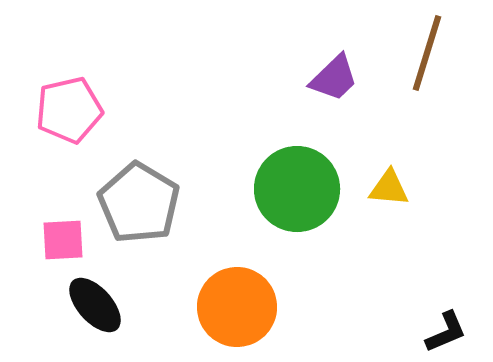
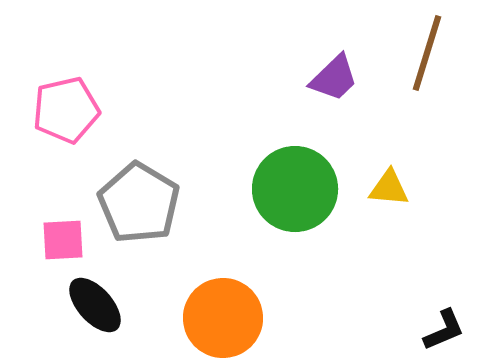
pink pentagon: moved 3 px left
green circle: moved 2 px left
orange circle: moved 14 px left, 11 px down
black L-shape: moved 2 px left, 2 px up
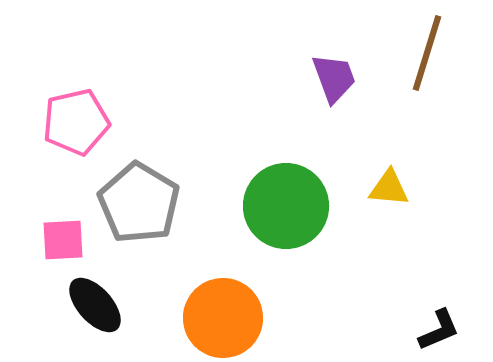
purple trapezoid: rotated 66 degrees counterclockwise
pink pentagon: moved 10 px right, 12 px down
green circle: moved 9 px left, 17 px down
black L-shape: moved 5 px left
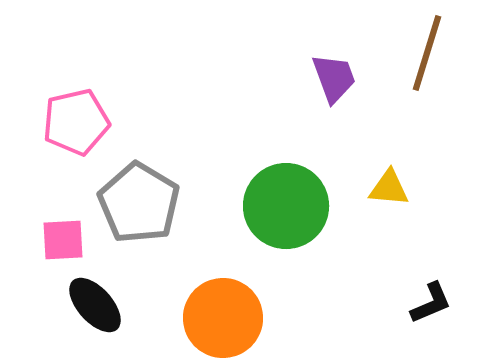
black L-shape: moved 8 px left, 27 px up
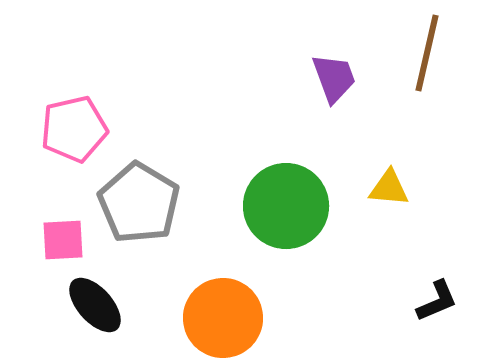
brown line: rotated 4 degrees counterclockwise
pink pentagon: moved 2 px left, 7 px down
black L-shape: moved 6 px right, 2 px up
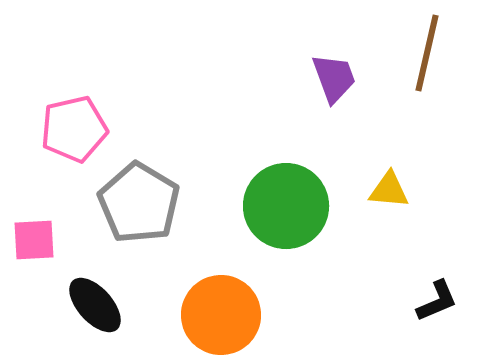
yellow triangle: moved 2 px down
pink square: moved 29 px left
orange circle: moved 2 px left, 3 px up
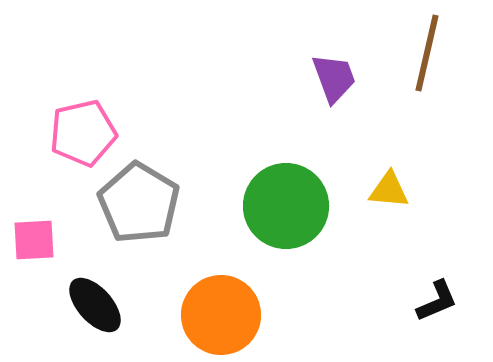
pink pentagon: moved 9 px right, 4 px down
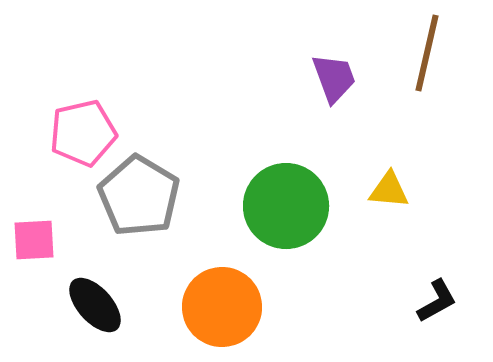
gray pentagon: moved 7 px up
black L-shape: rotated 6 degrees counterclockwise
orange circle: moved 1 px right, 8 px up
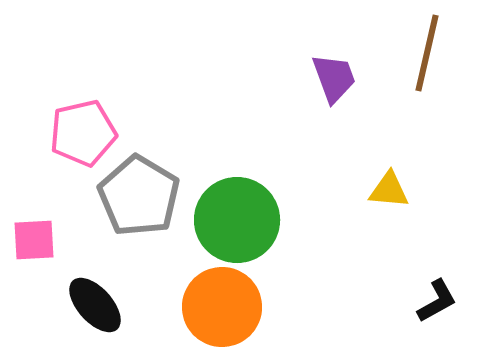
green circle: moved 49 px left, 14 px down
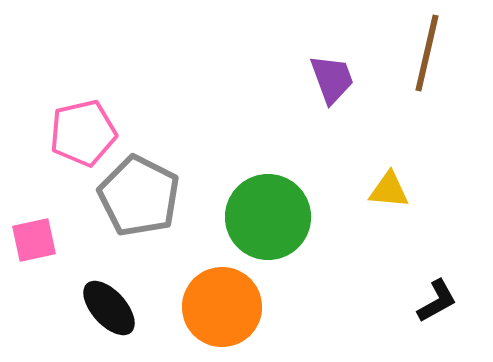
purple trapezoid: moved 2 px left, 1 px down
gray pentagon: rotated 4 degrees counterclockwise
green circle: moved 31 px right, 3 px up
pink square: rotated 9 degrees counterclockwise
black ellipse: moved 14 px right, 3 px down
